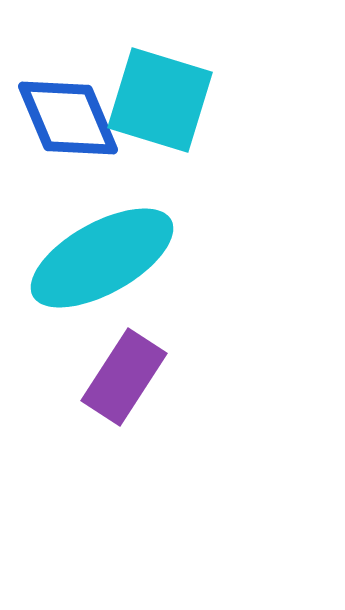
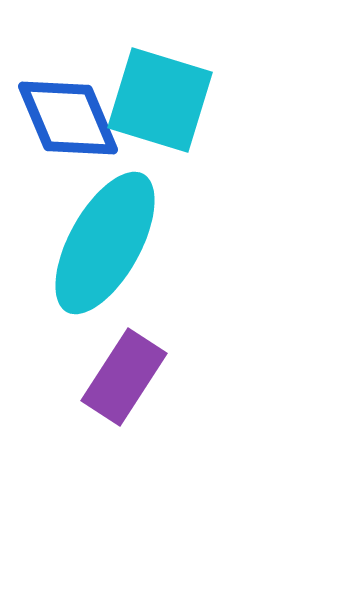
cyan ellipse: moved 3 px right, 15 px up; rotated 32 degrees counterclockwise
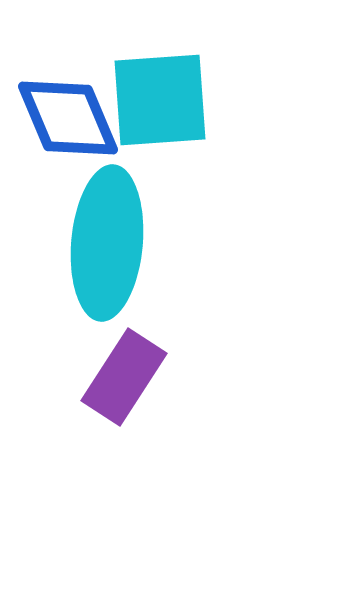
cyan square: rotated 21 degrees counterclockwise
cyan ellipse: moved 2 px right; rotated 24 degrees counterclockwise
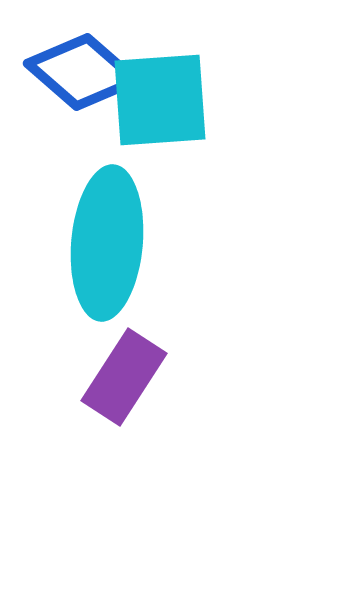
blue diamond: moved 14 px right, 46 px up; rotated 26 degrees counterclockwise
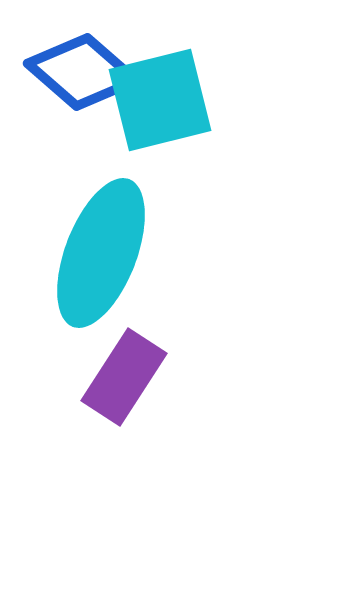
cyan square: rotated 10 degrees counterclockwise
cyan ellipse: moved 6 px left, 10 px down; rotated 16 degrees clockwise
